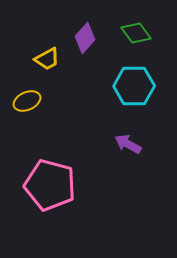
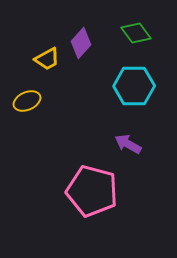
purple diamond: moved 4 px left, 5 px down
pink pentagon: moved 42 px right, 6 px down
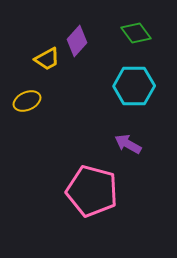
purple diamond: moved 4 px left, 2 px up
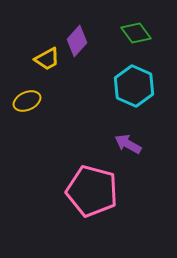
cyan hexagon: rotated 24 degrees clockwise
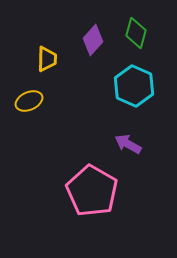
green diamond: rotated 52 degrees clockwise
purple diamond: moved 16 px right, 1 px up
yellow trapezoid: rotated 60 degrees counterclockwise
yellow ellipse: moved 2 px right
pink pentagon: rotated 15 degrees clockwise
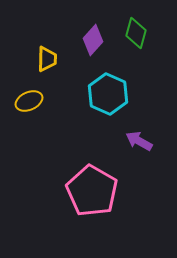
cyan hexagon: moved 26 px left, 8 px down
purple arrow: moved 11 px right, 3 px up
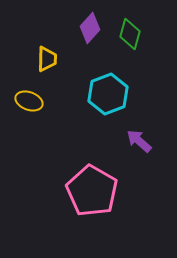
green diamond: moved 6 px left, 1 px down
purple diamond: moved 3 px left, 12 px up
cyan hexagon: rotated 15 degrees clockwise
yellow ellipse: rotated 44 degrees clockwise
purple arrow: rotated 12 degrees clockwise
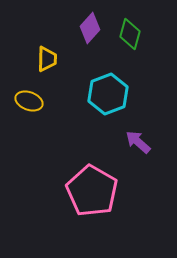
purple arrow: moved 1 px left, 1 px down
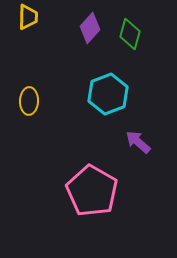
yellow trapezoid: moved 19 px left, 42 px up
yellow ellipse: rotated 72 degrees clockwise
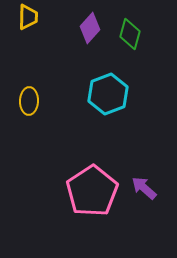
purple arrow: moved 6 px right, 46 px down
pink pentagon: rotated 9 degrees clockwise
